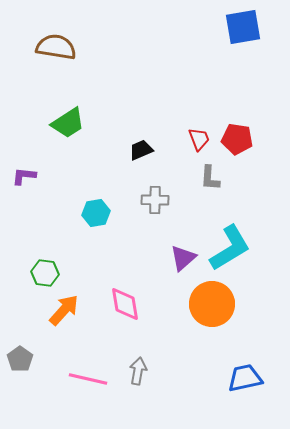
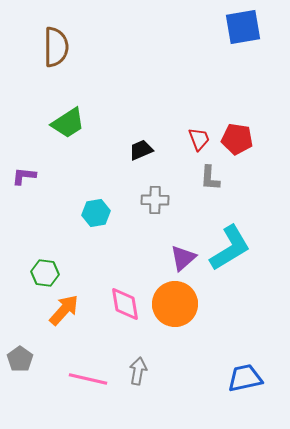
brown semicircle: rotated 81 degrees clockwise
orange circle: moved 37 px left
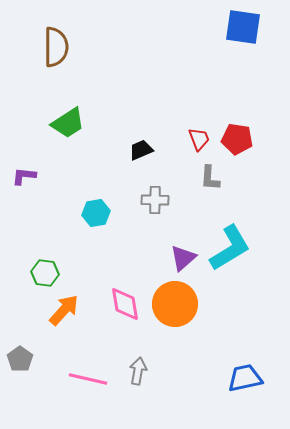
blue square: rotated 18 degrees clockwise
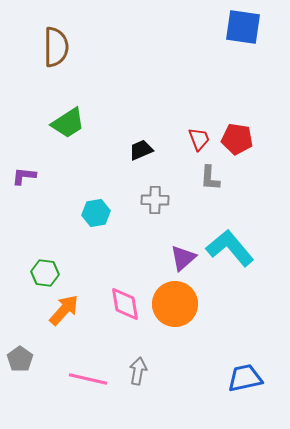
cyan L-shape: rotated 99 degrees counterclockwise
